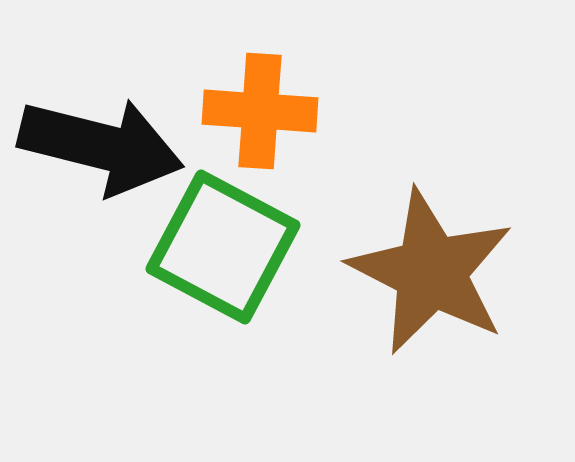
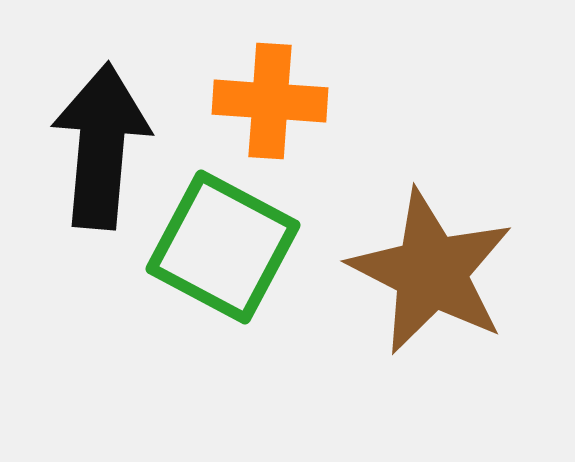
orange cross: moved 10 px right, 10 px up
black arrow: rotated 99 degrees counterclockwise
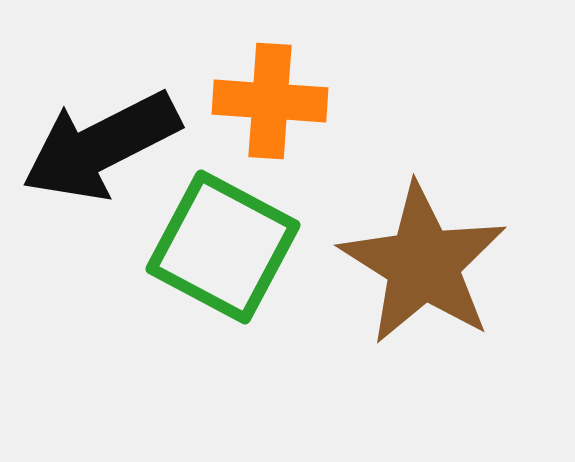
black arrow: rotated 122 degrees counterclockwise
brown star: moved 8 px left, 8 px up; rotated 5 degrees clockwise
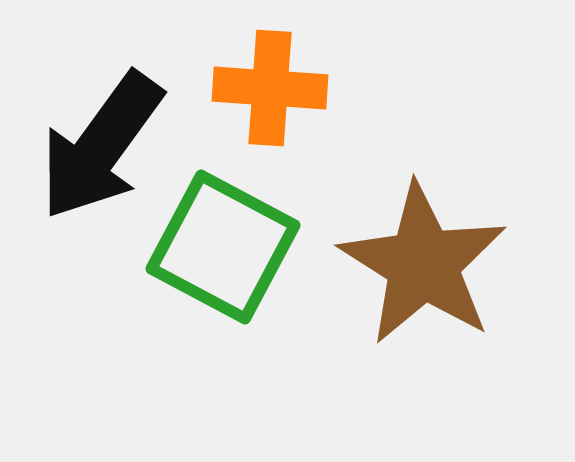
orange cross: moved 13 px up
black arrow: rotated 27 degrees counterclockwise
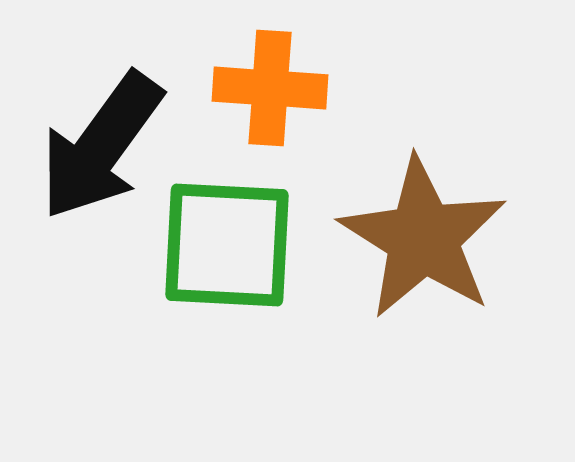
green square: moved 4 px right, 2 px up; rotated 25 degrees counterclockwise
brown star: moved 26 px up
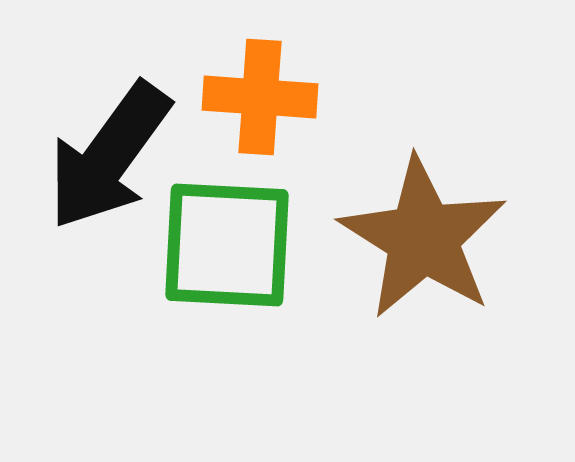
orange cross: moved 10 px left, 9 px down
black arrow: moved 8 px right, 10 px down
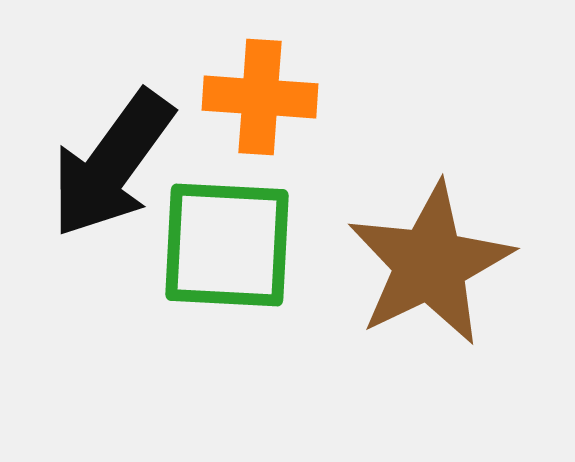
black arrow: moved 3 px right, 8 px down
brown star: moved 7 px right, 26 px down; rotated 14 degrees clockwise
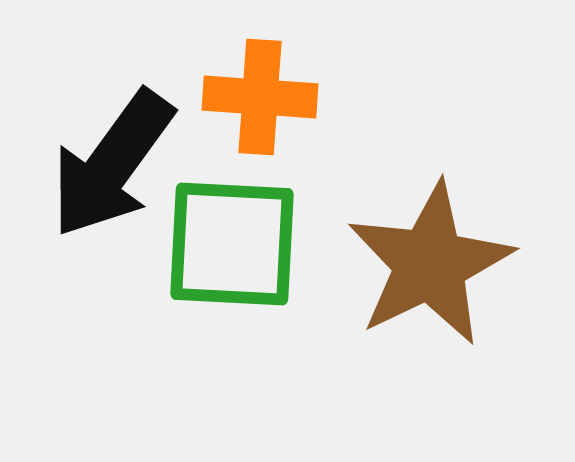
green square: moved 5 px right, 1 px up
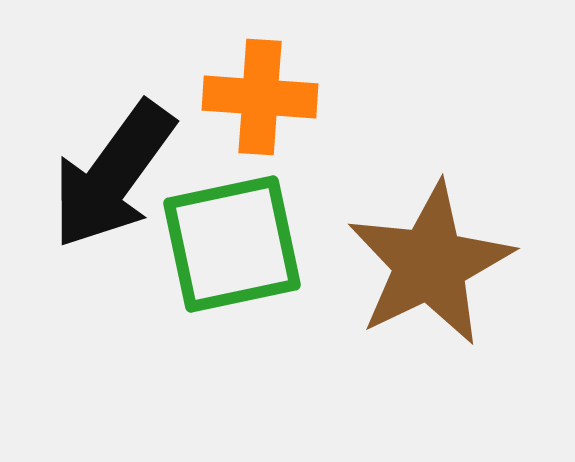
black arrow: moved 1 px right, 11 px down
green square: rotated 15 degrees counterclockwise
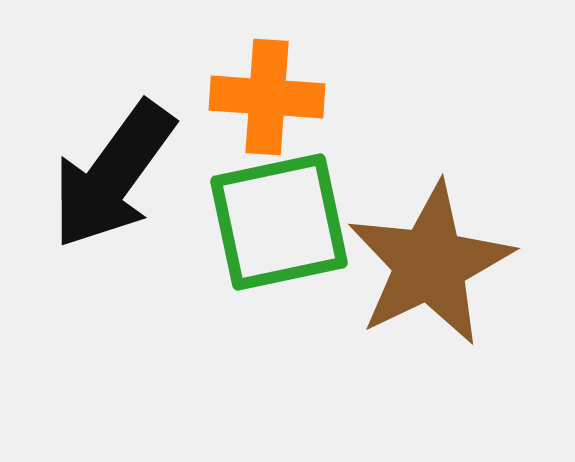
orange cross: moved 7 px right
green square: moved 47 px right, 22 px up
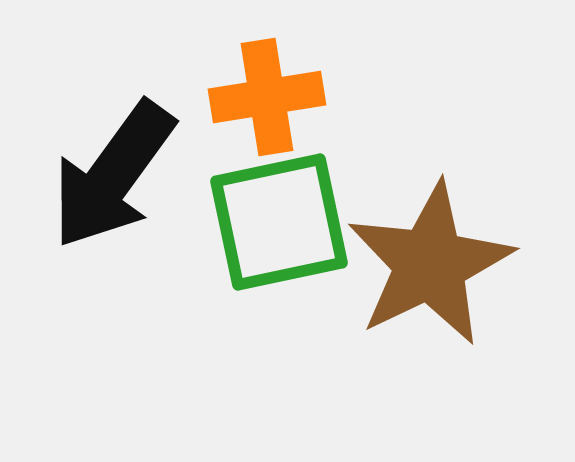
orange cross: rotated 13 degrees counterclockwise
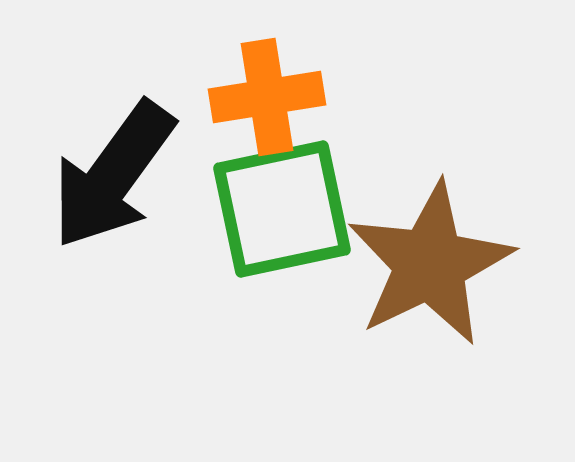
green square: moved 3 px right, 13 px up
